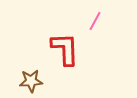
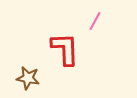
brown star: moved 3 px left, 3 px up; rotated 15 degrees clockwise
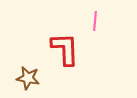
pink line: rotated 24 degrees counterclockwise
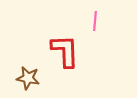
red L-shape: moved 2 px down
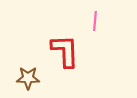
brown star: rotated 10 degrees counterclockwise
